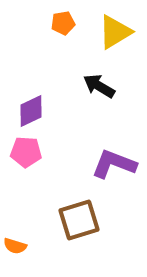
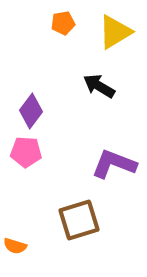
purple diamond: rotated 28 degrees counterclockwise
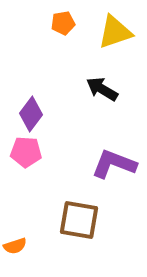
yellow triangle: rotated 12 degrees clockwise
black arrow: moved 3 px right, 3 px down
purple diamond: moved 3 px down
brown square: rotated 27 degrees clockwise
orange semicircle: rotated 35 degrees counterclockwise
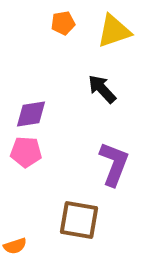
yellow triangle: moved 1 px left, 1 px up
black arrow: rotated 16 degrees clockwise
purple diamond: rotated 44 degrees clockwise
purple L-shape: rotated 90 degrees clockwise
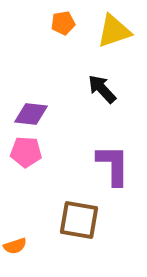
purple diamond: rotated 16 degrees clockwise
purple L-shape: moved 1 px left, 1 px down; rotated 21 degrees counterclockwise
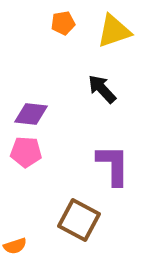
brown square: rotated 18 degrees clockwise
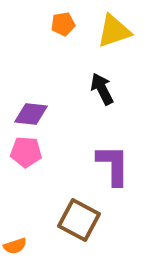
orange pentagon: moved 1 px down
black arrow: rotated 16 degrees clockwise
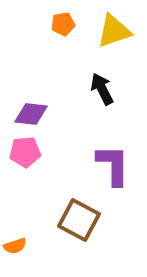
pink pentagon: moved 1 px left; rotated 8 degrees counterclockwise
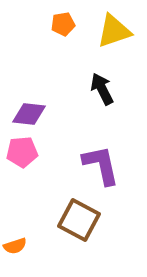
purple diamond: moved 2 px left
pink pentagon: moved 3 px left
purple L-shape: moved 12 px left; rotated 12 degrees counterclockwise
